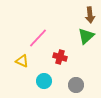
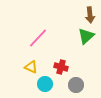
red cross: moved 1 px right, 10 px down
yellow triangle: moved 9 px right, 6 px down
cyan circle: moved 1 px right, 3 px down
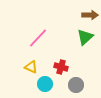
brown arrow: rotated 84 degrees counterclockwise
green triangle: moved 1 px left, 1 px down
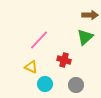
pink line: moved 1 px right, 2 px down
red cross: moved 3 px right, 7 px up
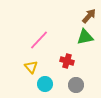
brown arrow: moved 1 px left, 1 px down; rotated 49 degrees counterclockwise
green triangle: rotated 30 degrees clockwise
red cross: moved 3 px right, 1 px down
yellow triangle: rotated 24 degrees clockwise
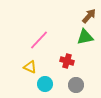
yellow triangle: moved 1 px left; rotated 24 degrees counterclockwise
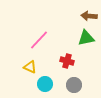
brown arrow: rotated 126 degrees counterclockwise
green triangle: moved 1 px right, 1 px down
gray circle: moved 2 px left
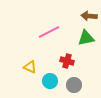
pink line: moved 10 px right, 8 px up; rotated 20 degrees clockwise
cyan circle: moved 5 px right, 3 px up
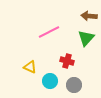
green triangle: rotated 36 degrees counterclockwise
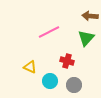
brown arrow: moved 1 px right
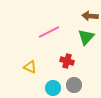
green triangle: moved 1 px up
cyan circle: moved 3 px right, 7 px down
